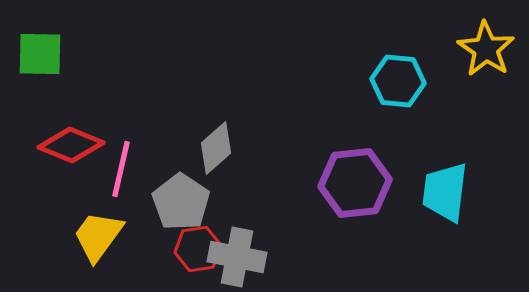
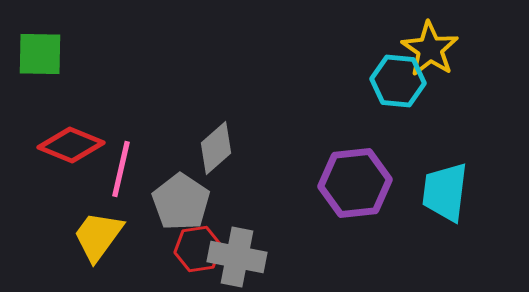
yellow star: moved 56 px left
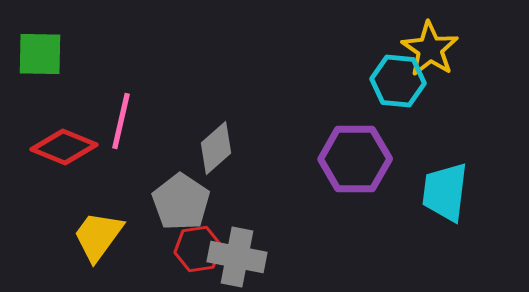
red diamond: moved 7 px left, 2 px down
pink line: moved 48 px up
purple hexagon: moved 24 px up; rotated 6 degrees clockwise
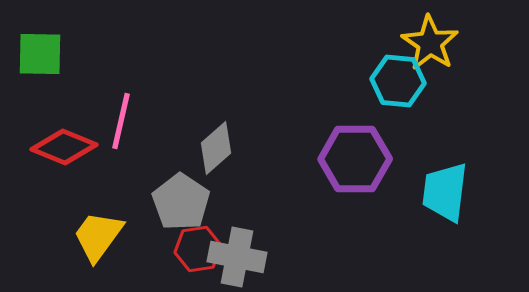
yellow star: moved 6 px up
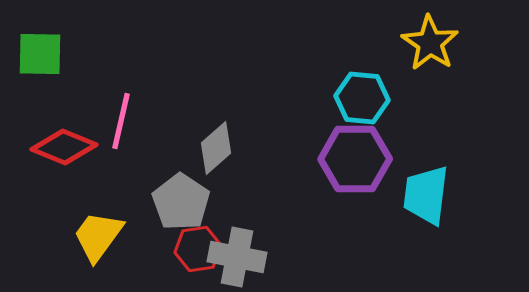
cyan hexagon: moved 36 px left, 17 px down
cyan trapezoid: moved 19 px left, 3 px down
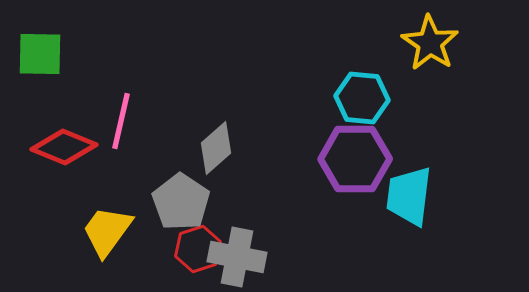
cyan trapezoid: moved 17 px left, 1 px down
yellow trapezoid: moved 9 px right, 5 px up
red hexagon: rotated 9 degrees counterclockwise
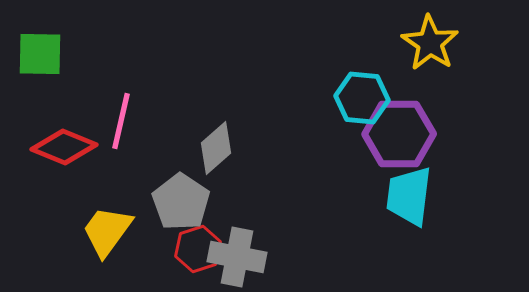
purple hexagon: moved 44 px right, 25 px up
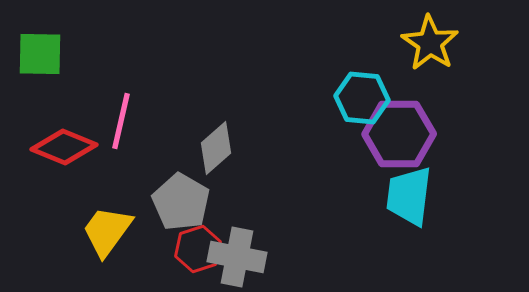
gray pentagon: rotated 4 degrees counterclockwise
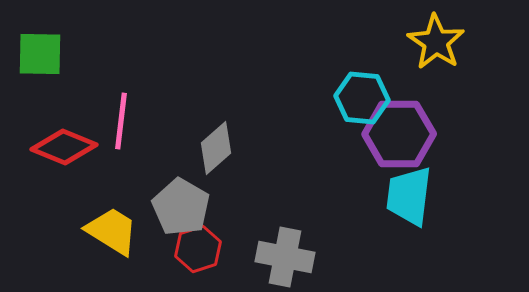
yellow star: moved 6 px right, 1 px up
pink line: rotated 6 degrees counterclockwise
gray pentagon: moved 5 px down
yellow trapezoid: moved 5 px right; rotated 86 degrees clockwise
gray cross: moved 48 px right
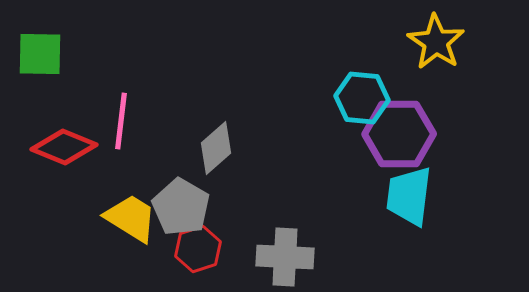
yellow trapezoid: moved 19 px right, 13 px up
gray cross: rotated 8 degrees counterclockwise
